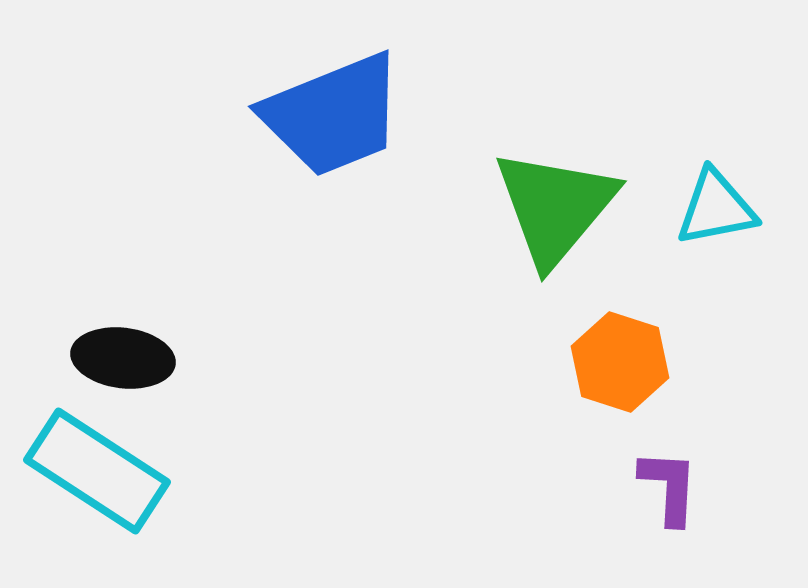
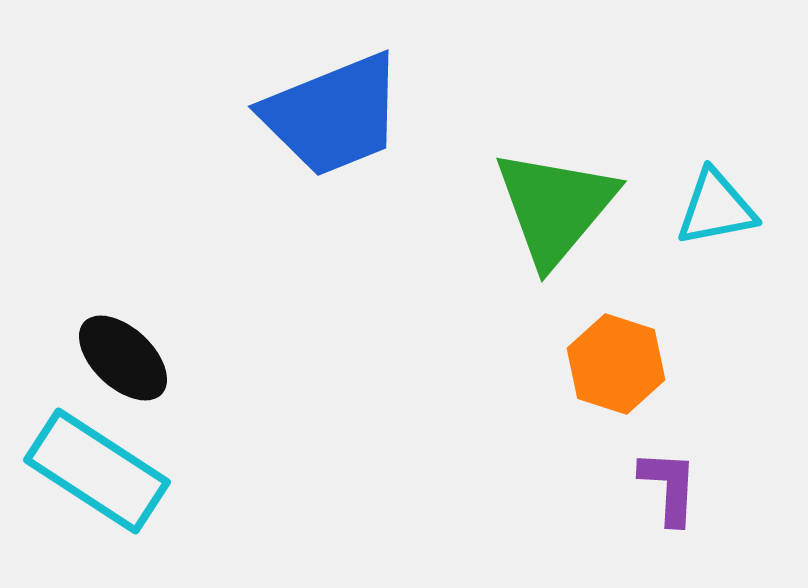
black ellipse: rotated 36 degrees clockwise
orange hexagon: moved 4 px left, 2 px down
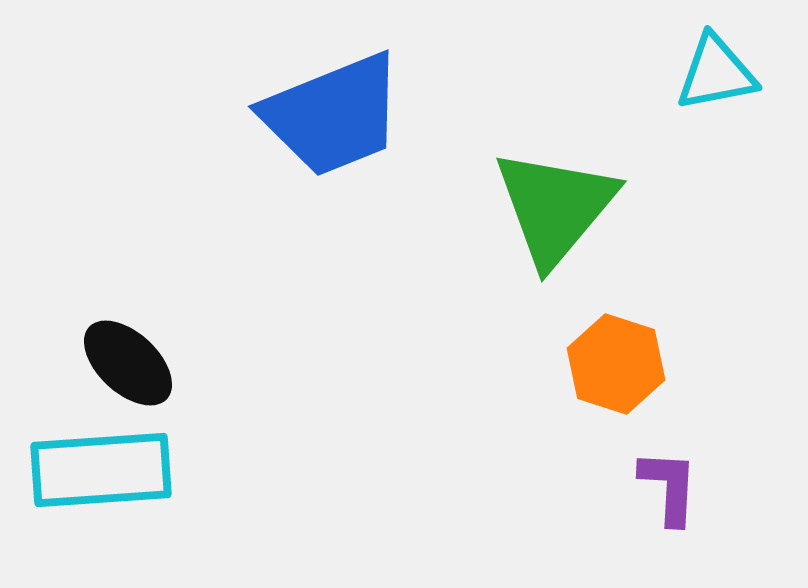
cyan triangle: moved 135 px up
black ellipse: moved 5 px right, 5 px down
cyan rectangle: moved 4 px right, 1 px up; rotated 37 degrees counterclockwise
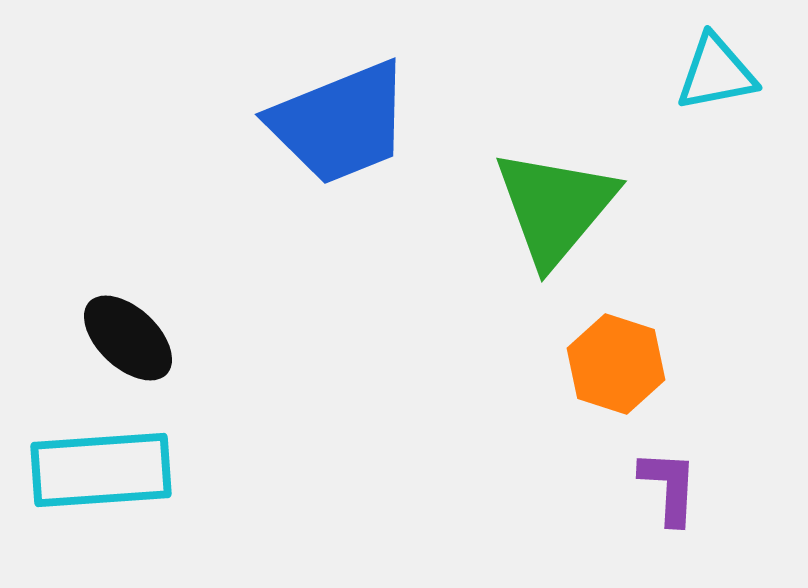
blue trapezoid: moved 7 px right, 8 px down
black ellipse: moved 25 px up
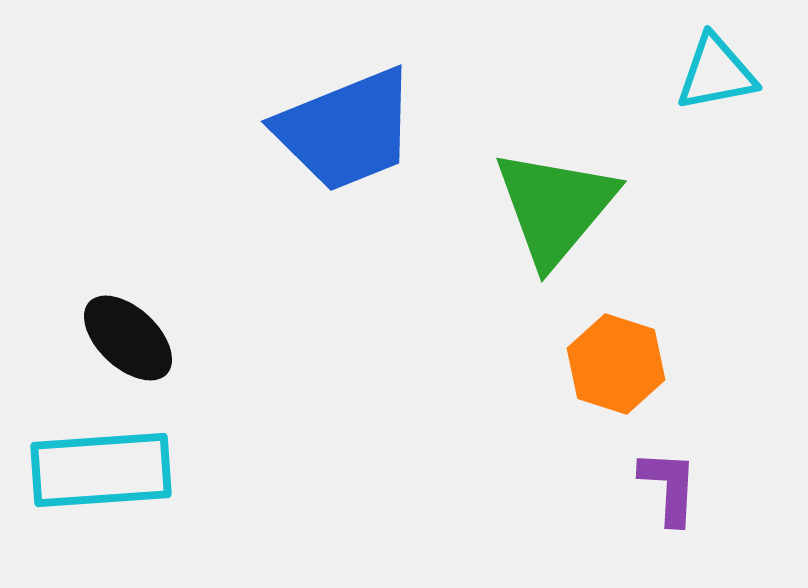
blue trapezoid: moved 6 px right, 7 px down
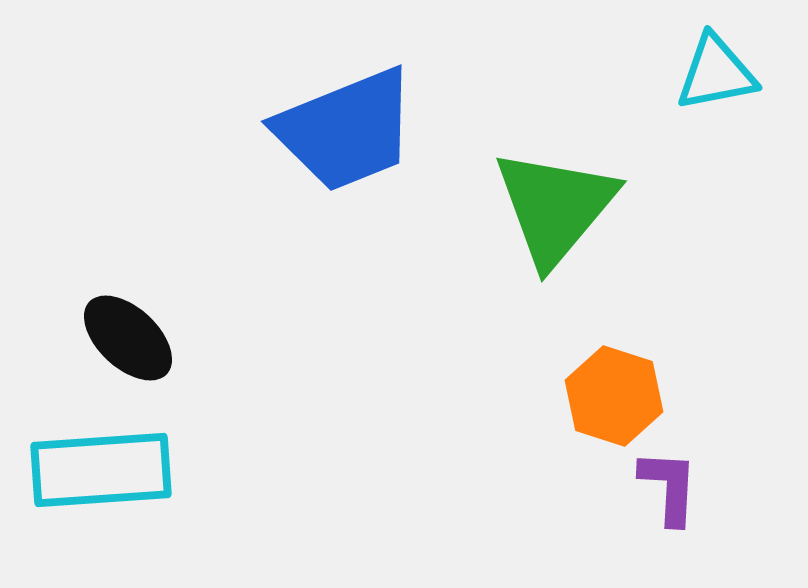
orange hexagon: moved 2 px left, 32 px down
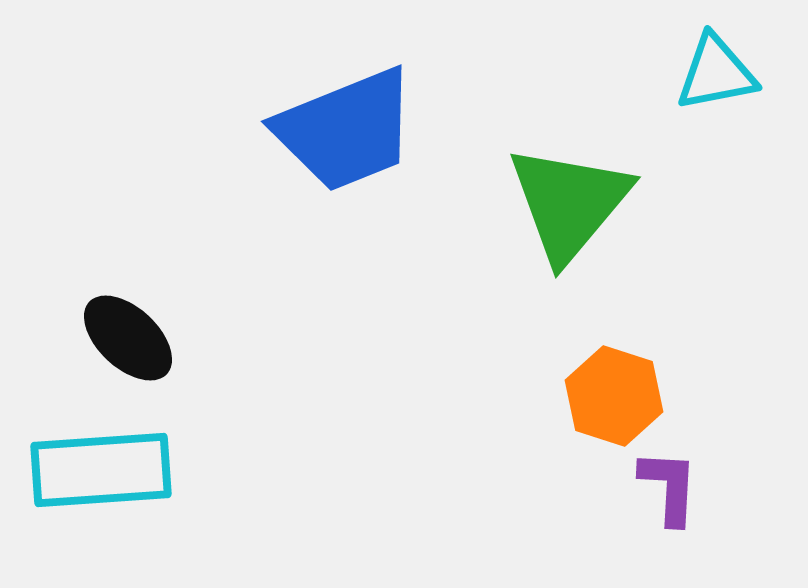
green triangle: moved 14 px right, 4 px up
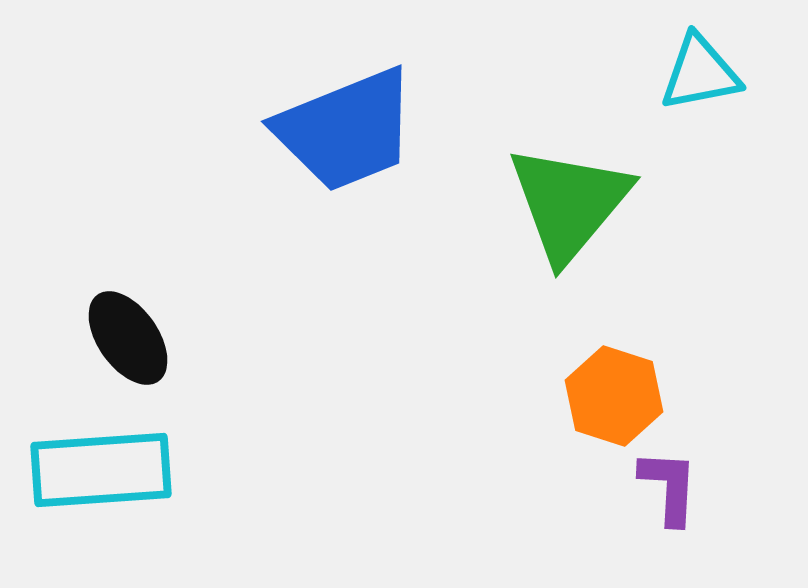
cyan triangle: moved 16 px left
black ellipse: rotated 12 degrees clockwise
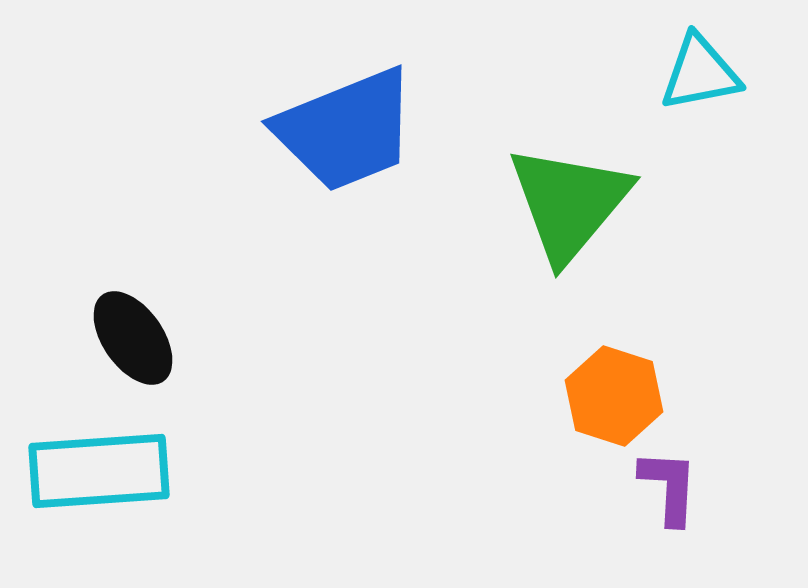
black ellipse: moved 5 px right
cyan rectangle: moved 2 px left, 1 px down
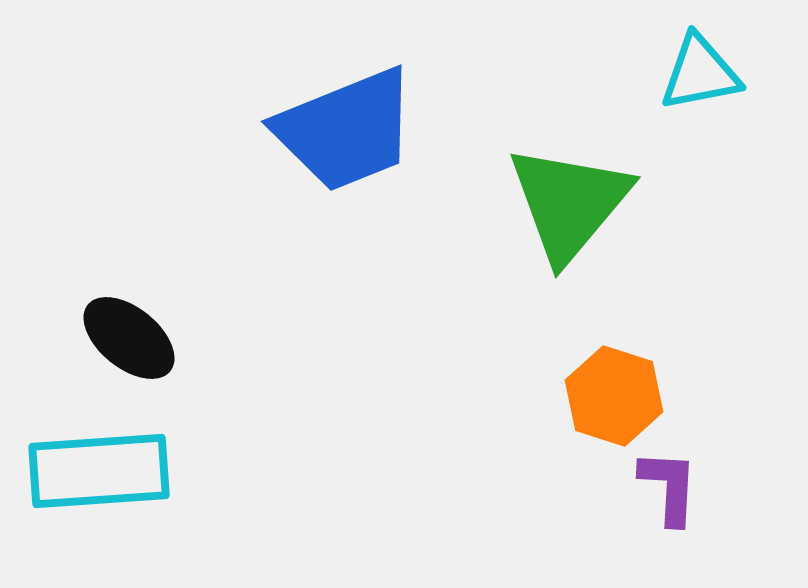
black ellipse: moved 4 px left; rotated 16 degrees counterclockwise
